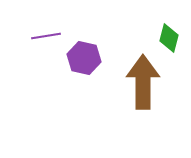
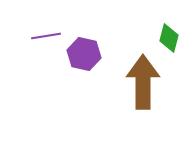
purple hexagon: moved 4 px up
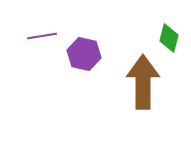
purple line: moved 4 px left
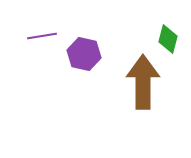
green diamond: moved 1 px left, 1 px down
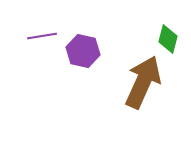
purple hexagon: moved 1 px left, 3 px up
brown arrow: rotated 24 degrees clockwise
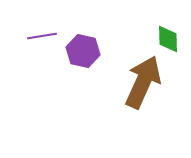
green diamond: rotated 16 degrees counterclockwise
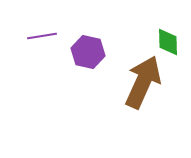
green diamond: moved 3 px down
purple hexagon: moved 5 px right, 1 px down
